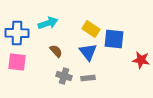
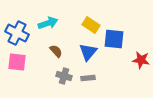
yellow rectangle: moved 4 px up
blue cross: rotated 25 degrees clockwise
blue triangle: rotated 18 degrees clockwise
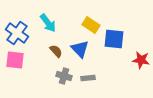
cyan arrow: rotated 72 degrees clockwise
blue cross: rotated 10 degrees clockwise
blue triangle: moved 8 px left, 3 px up; rotated 24 degrees counterclockwise
pink square: moved 2 px left, 2 px up
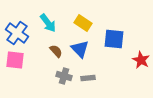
yellow rectangle: moved 8 px left, 2 px up
red star: rotated 18 degrees clockwise
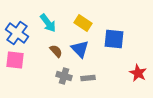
red star: moved 3 px left, 13 px down
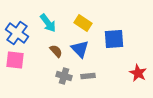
blue square: rotated 10 degrees counterclockwise
gray rectangle: moved 2 px up
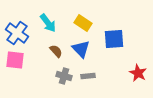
blue triangle: moved 1 px right
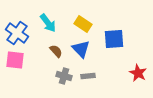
yellow rectangle: moved 1 px down
